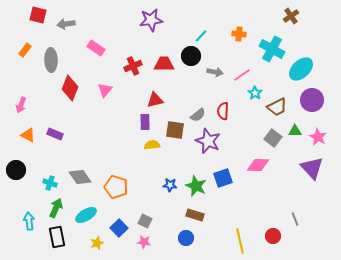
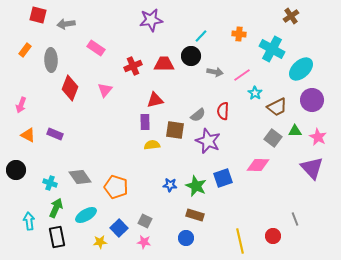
yellow star at (97, 243): moved 3 px right, 1 px up; rotated 16 degrees clockwise
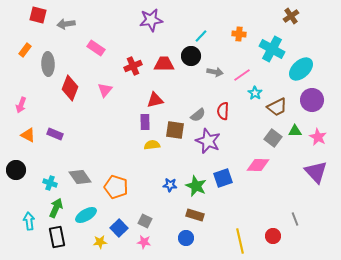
gray ellipse at (51, 60): moved 3 px left, 4 px down
purple triangle at (312, 168): moved 4 px right, 4 px down
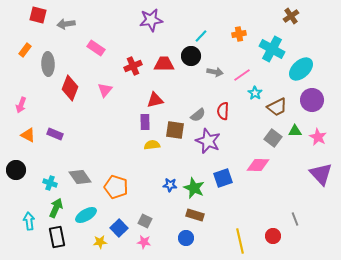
orange cross at (239, 34): rotated 16 degrees counterclockwise
purple triangle at (316, 172): moved 5 px right, 2 px down
green star at (196, 186): moved 2 px left, 2 px down
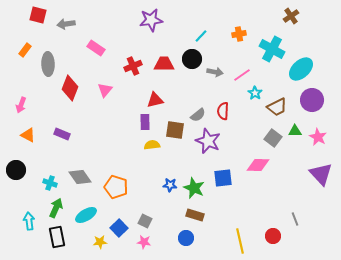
black circle at (191, 56): moved 1 px right, 3 px down
purple rectangle at (55, 134): moved 7 px right
blue square at (223, 178): rotated 12 degrees clockwise
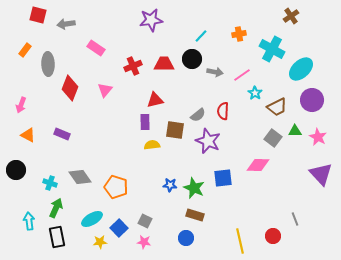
cyan ellipse at (86, 215): moved 6 px right, 4 px down
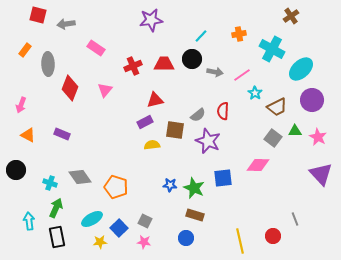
purple rectangle at (145, 122): rotated 63 degrees clockwise
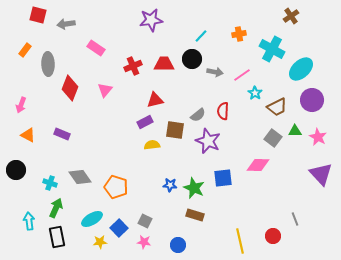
blue circle at (186, 238): moved 8 px left, 7 px down
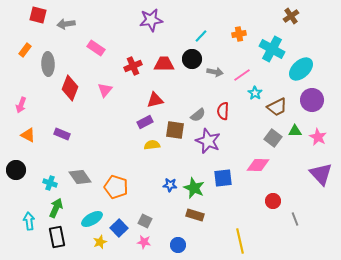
red circle at (273, 236): moved 35 px up
yellow star at (100, 242): rotated 16 degrees counterclockwise
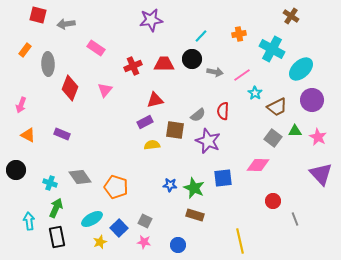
brown cross at (291, 16): rotated 21 degrees counterclockwise
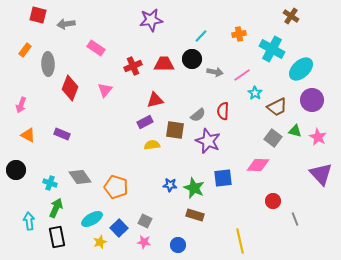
green triangle at (295, 131): rotated 16 degrees clockwise
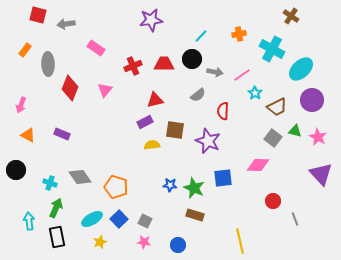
gray semicircle at (198, 115): moved 20 px up
blue square at (119, 228): moved 9 px up
